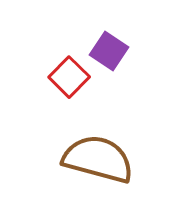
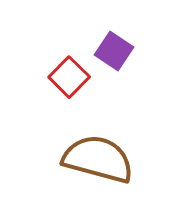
purple square: moved 5 px right
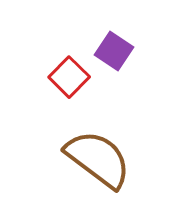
brown semicircle: rotated 22 degrees clockwise
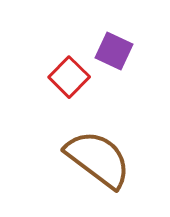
purple square: rotated 9 degrees counterclockwise
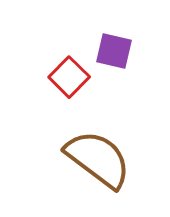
purple square: rotated 12 degrees counterclockwise
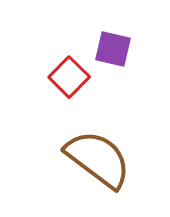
purple square: moved 1 px left, 2 px up
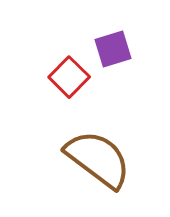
purple square: rotated 30 degrees counterclockwise
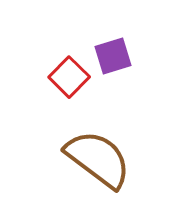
purple square: moved 7 px down
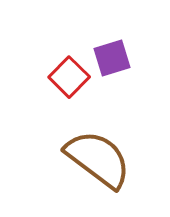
purple square: moved 1 px left, 2 px down
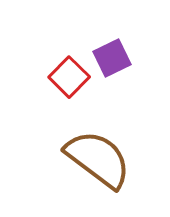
purple square: rotated 9 degrees counterclockwise
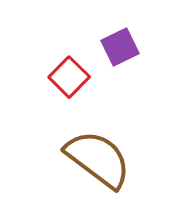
purple square: moved 8 px right, 11 px up
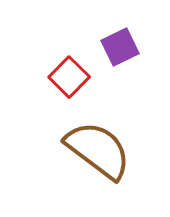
brown semicircle: moved 9 px up
